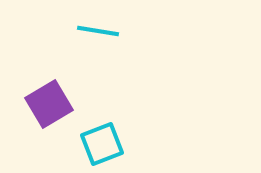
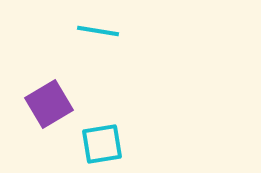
cyan square: rotated 12 degrees clockwise
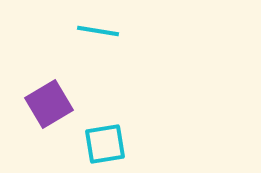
cyan square: moved 3 px right
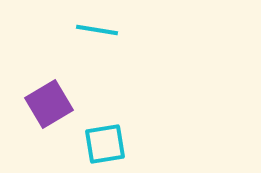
cyan line: moved 1 px left, 1 px up
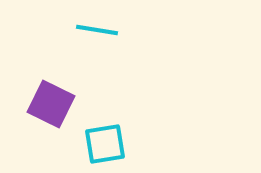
purple square: moved 2 px right; rotated 33 degrees counterclockwise
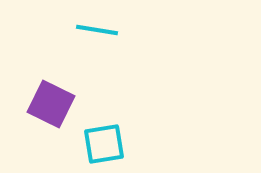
cyan square: moved 1 px left
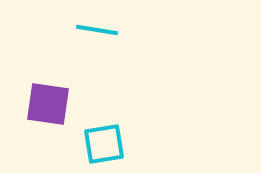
purple square: moved 3 px left; rotated 18 degrees counterclockwise
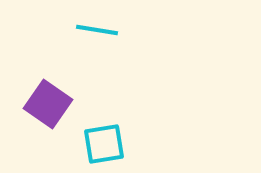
purple square: rotated 27 degrees clockwise
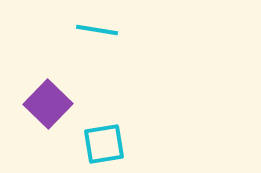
purple square: rotated 9 degrees clockwise
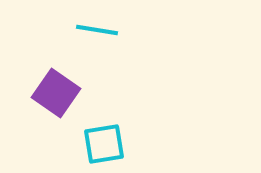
purple square: moved 8 px right, 11 px up; rotated 9 degrees counterclockwise
